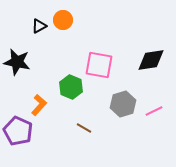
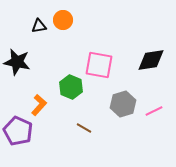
black triangle: rotated 21 degrees clockwise
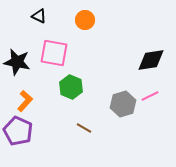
orange circle: moved 22 px right
black triangle: moved 10 px up; rotated 35 degrees clockwise
pink square: moved 45 px left, 12 px up
orange L-shape: moved 14 px left, 4 px up
pink line: moved 4 px left, 15 px up
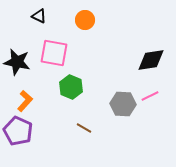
gray hexagon: rotated 20 degrees clockwise
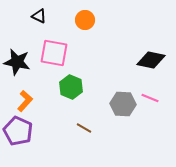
black diamond: rotated 20 degrees clockwise
pink line: moved 2 px down; rotated 48 degrees clockwise
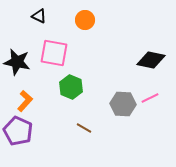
pink line: rotated 48 degrees counterclockwise
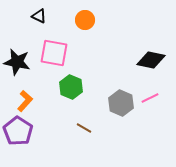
gray hexagon: moved 2 px left, 1 px up; rotated 20 degrees clockwise
purple pentagon: rotated 8 degrees clockwise
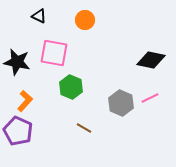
purple pentagon: rotated 8 degrees counterclockwise
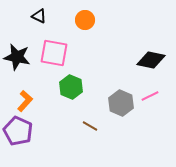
black star: moved 5 px up
pink line: moved 2 px up
brown line: moved 6 px right, 2 px up
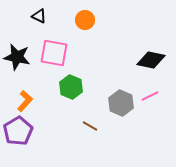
purple pentagon: rotated 16 degrees clockwise
